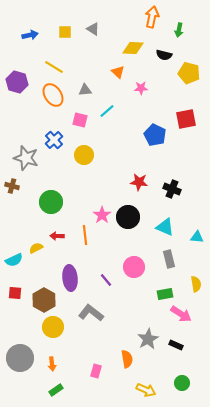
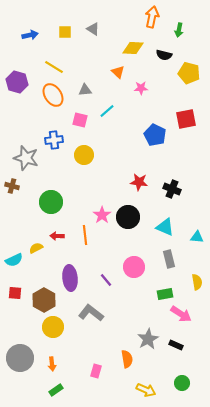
blue cross at (54, 140): rotated 36 degrees clockwise
yellow semicircle at (196, 284): moved 1 px right, 2 px up
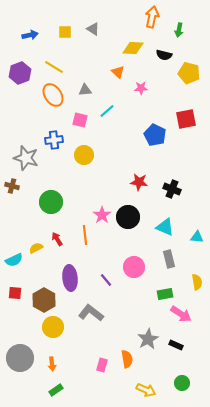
purple hexagon at (17, 82): moved 3 px right, 9 px up; rotated 25 degrees clockwise
red arrow at (57, 236): moved 3 px down; rotated 56 degrees clockwise
pink rectangle at (96, 371): moved 6 px right, 6 px up
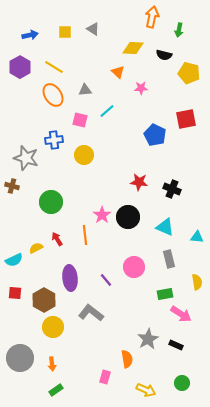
purple hexagon at (20, 73): moved 6 px up; rotated 10 degrees counterclockwise
pink rectangle at (102, 365): moved 3 px right, 12 px down
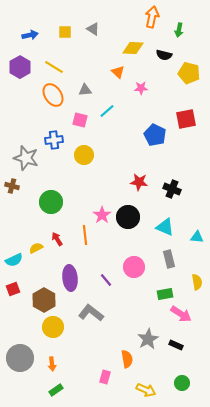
red square at (15, 293): moved 2 px left, 4 px up; rotated 24 degrees counterclockwise
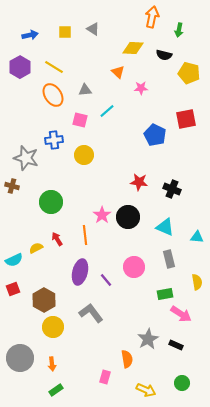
purple ellipse at (70, 278): moved 10 px right, 6 px up; rotated 20 degrees clockwise
gray L-shape at (91, 313): rotated 15 degrees clockwise
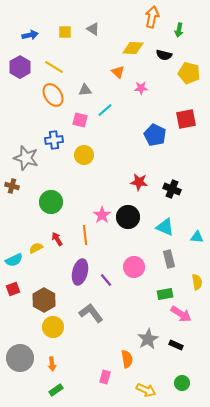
cyan line at (107, 111): moved 2 px left, 1 px up
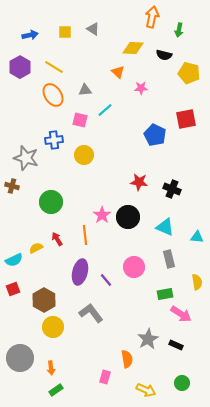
orange arrow at (52, 364): moved 1 px left, 4 px down
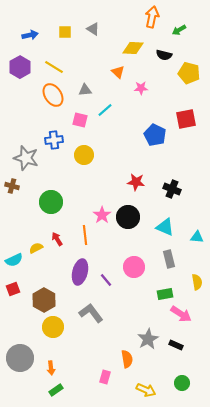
green arrow at (179, 30): rotated 48 degrees clockwise
red star at (139, 182): moved 3 px left
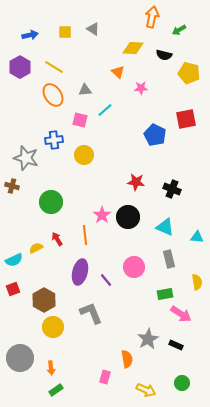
gray L-shape at (91, 313): rotated 15 degrees clockwise
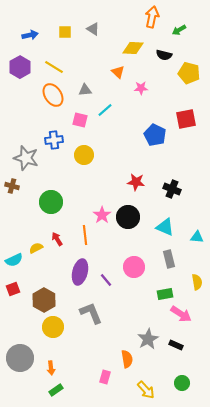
yellow arrow at (146, 390): rotated 24 degrees clockwise
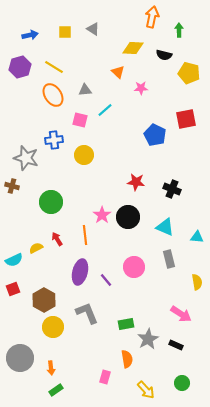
green arrow at (179, 30): rotated 120 degrees clockwise
purple hexagon at (20, 67): rotated 15 degrees clockwise
green rectangle at (165, 294): moved 39 px left, 30 px down
gray L-shape at (91, 313): moved 4 px left
